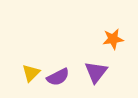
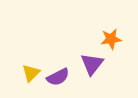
orange star: moved 2 px left
purple triangle: moved 4 px left, 8 px up
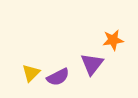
orange star: moved 2 px right, 1 px down
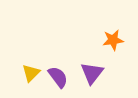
purple triangle: moved 9 px down
purple semicircle: rotated 100 degrees counterclockwise
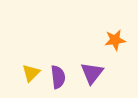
orange star: moved 2 px right
purple semicircle: rotated 30 degrees clockwise
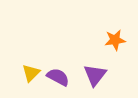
purple triangle: moved 3 px right, 2 px down
purple semicircle: rotated 55 degrees counterclockwise
